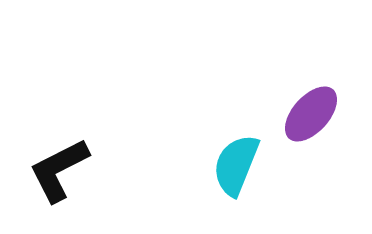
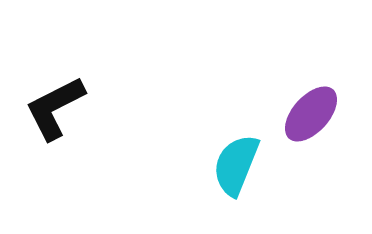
black L-shape: moved 4 px left, 62 px up
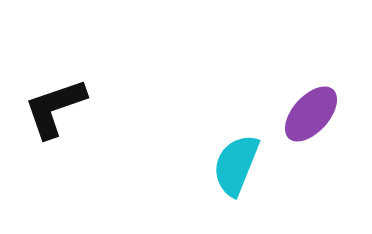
black L-shape: rotated 8 degrees clockwise
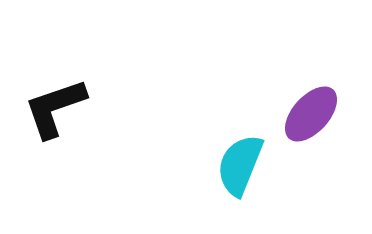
cyan semicircle: moved 4 px right
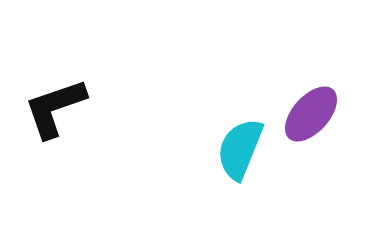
cyan semicircle: moved 16 px up
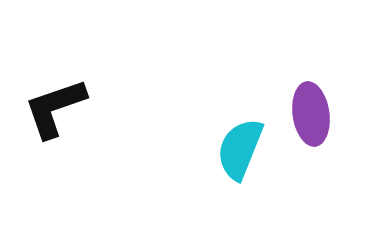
purple ellipse: rotated 50 degrees counterclockwise
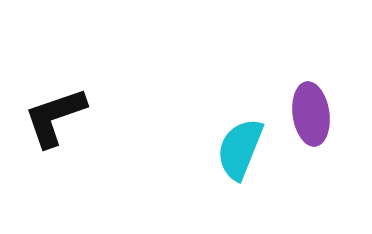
black L-shape: moved 9 px down
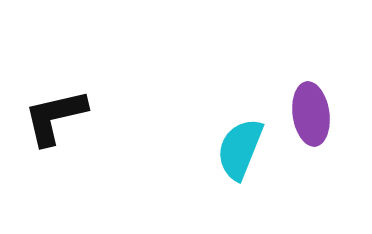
black L-shape: rotated 6 degrees clockwise
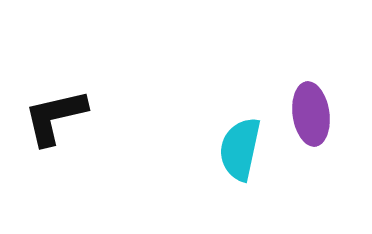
cyan semicircle: rotated 10 degrees counterclockwise
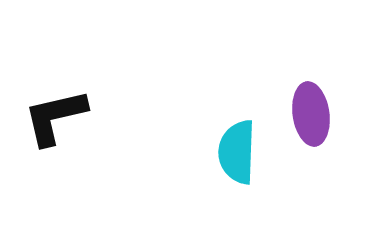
cyan semicircle: moved 3 px left, 3 px down; rotated 10 degrees counterclockwise
